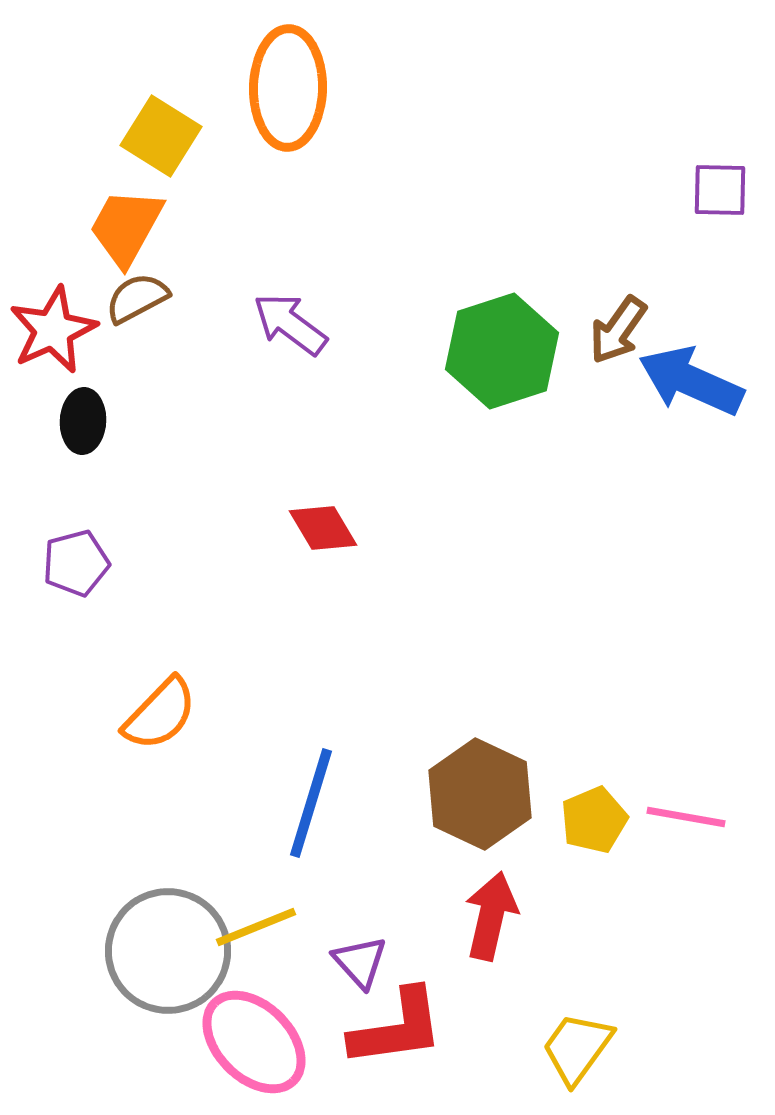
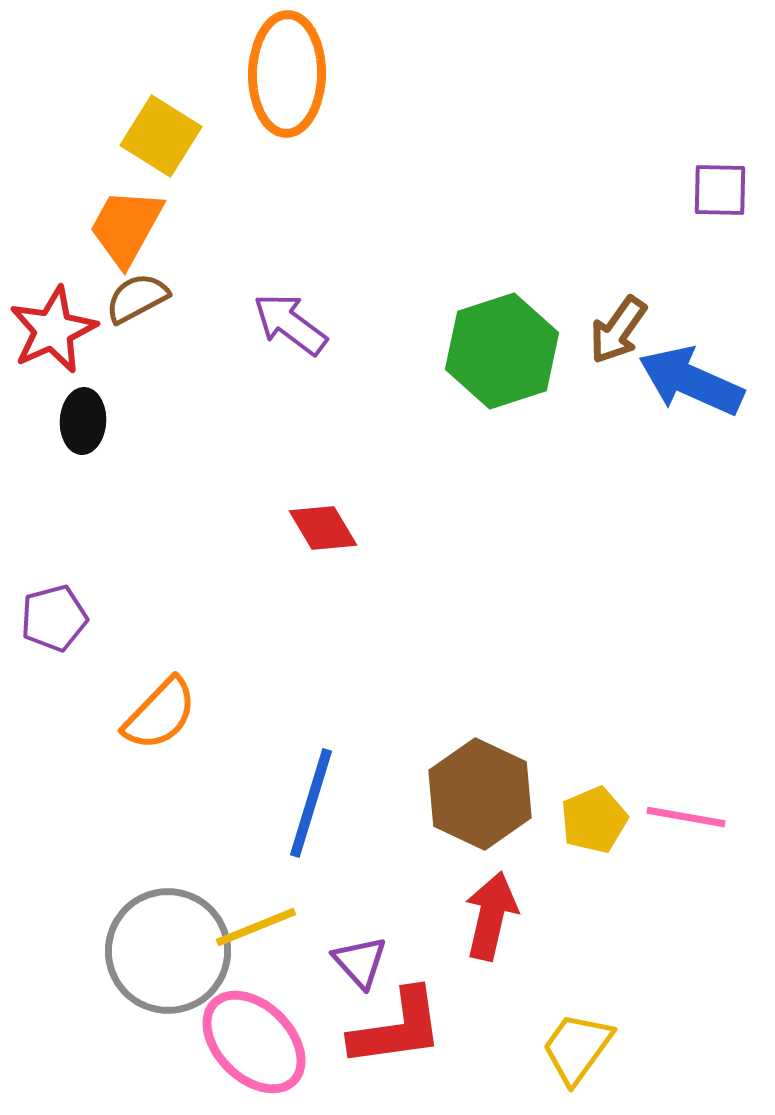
orange ellipse: moved 1 px left, 14 px up
purple pentagon: moved 22 px left, 55 px down
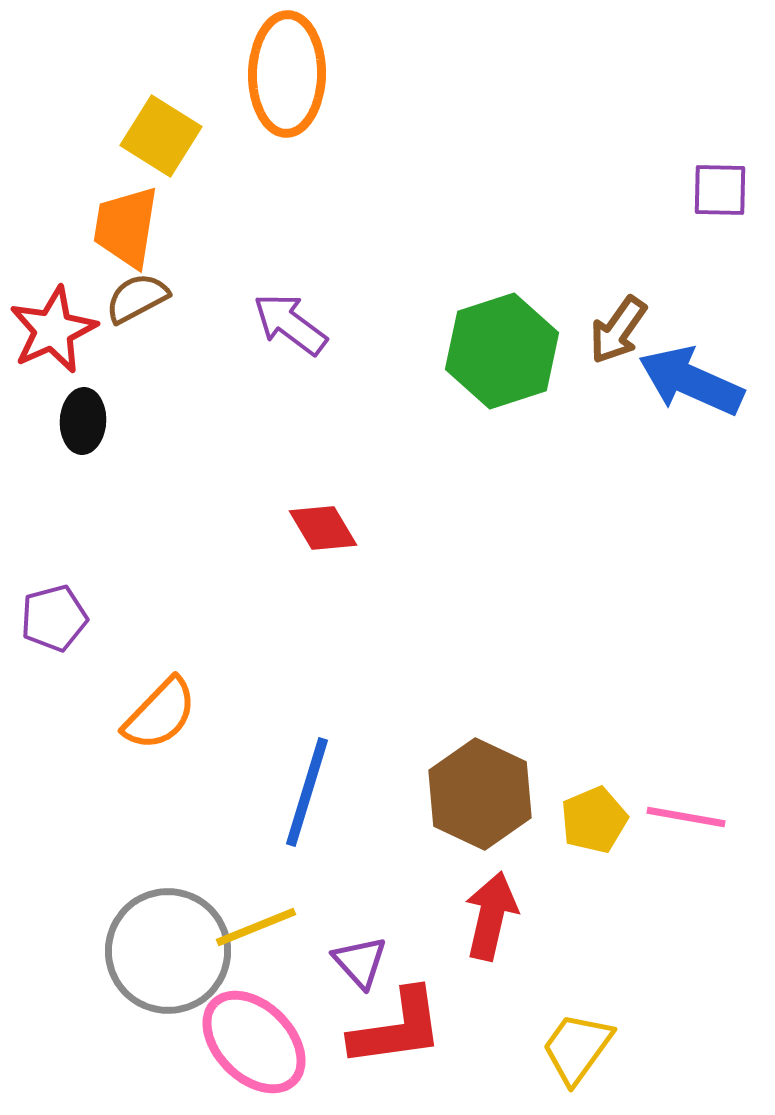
orange trapezoid: rotated 20 degrees counterclockwise
blue line: moved 4 px left, 11 px up
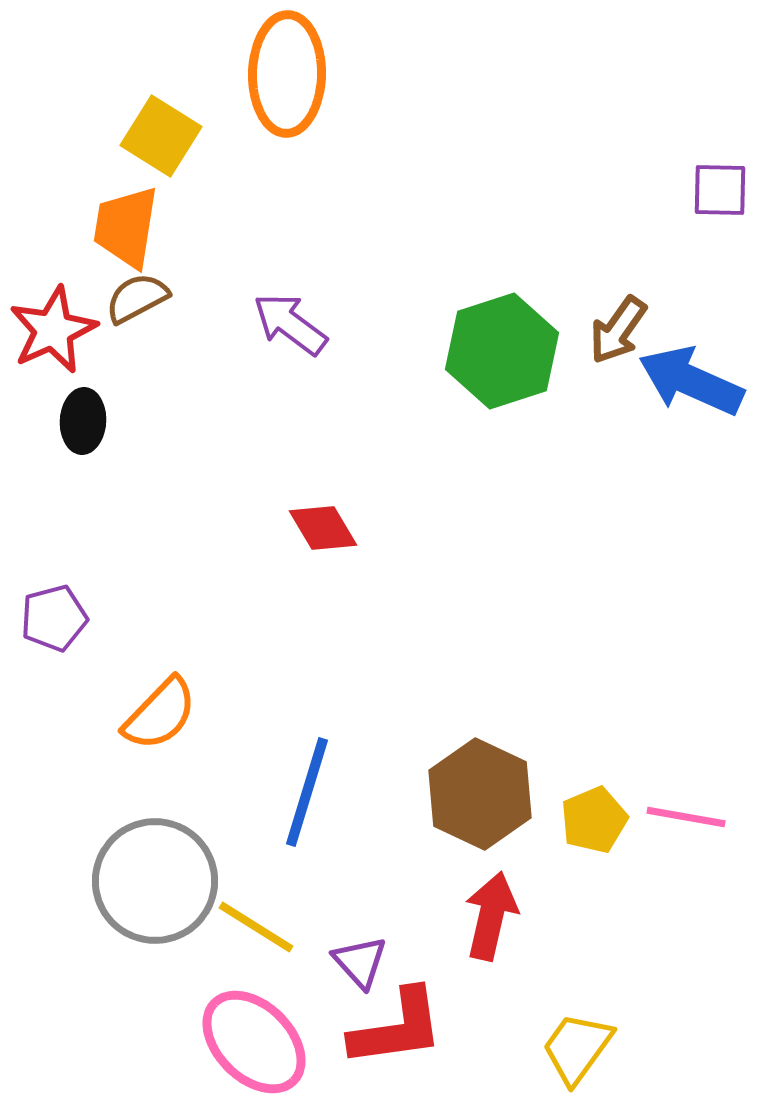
yellow line: rotated 54 degrees clockwise
gray circle: moved 13 px left, 70 px up
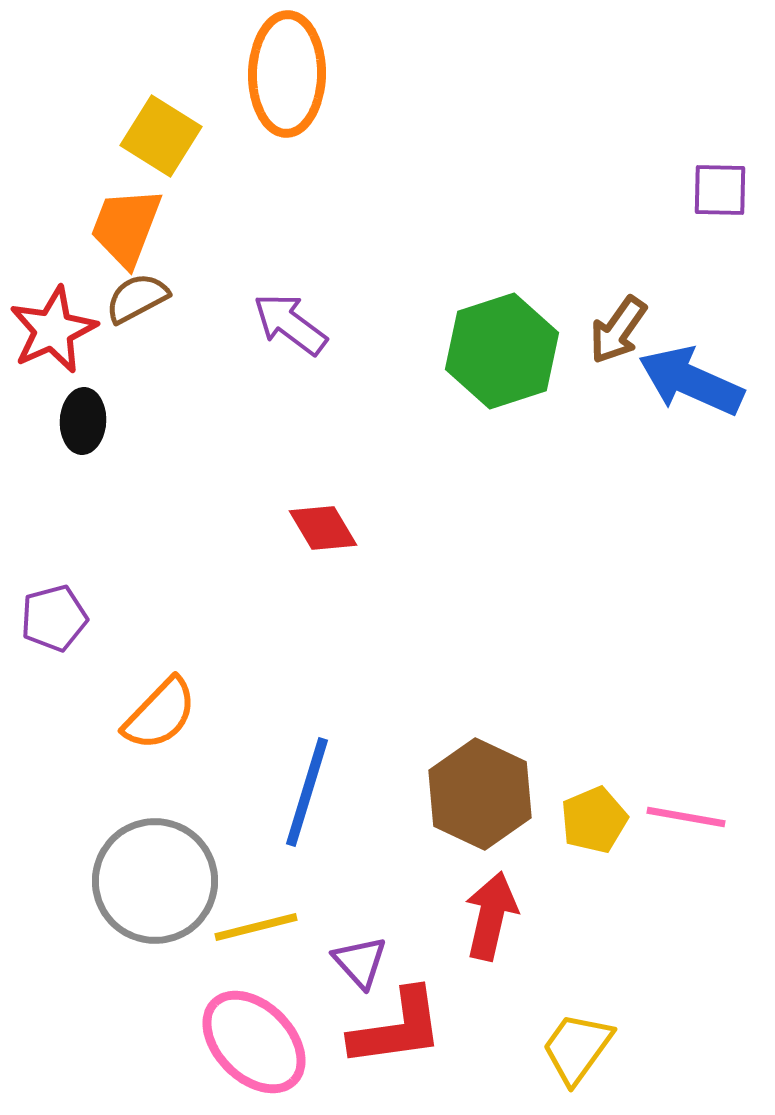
orange trapezoid: rotated 12 degrees clockwise
yellow line: rotated 46 degrees counterclockwise
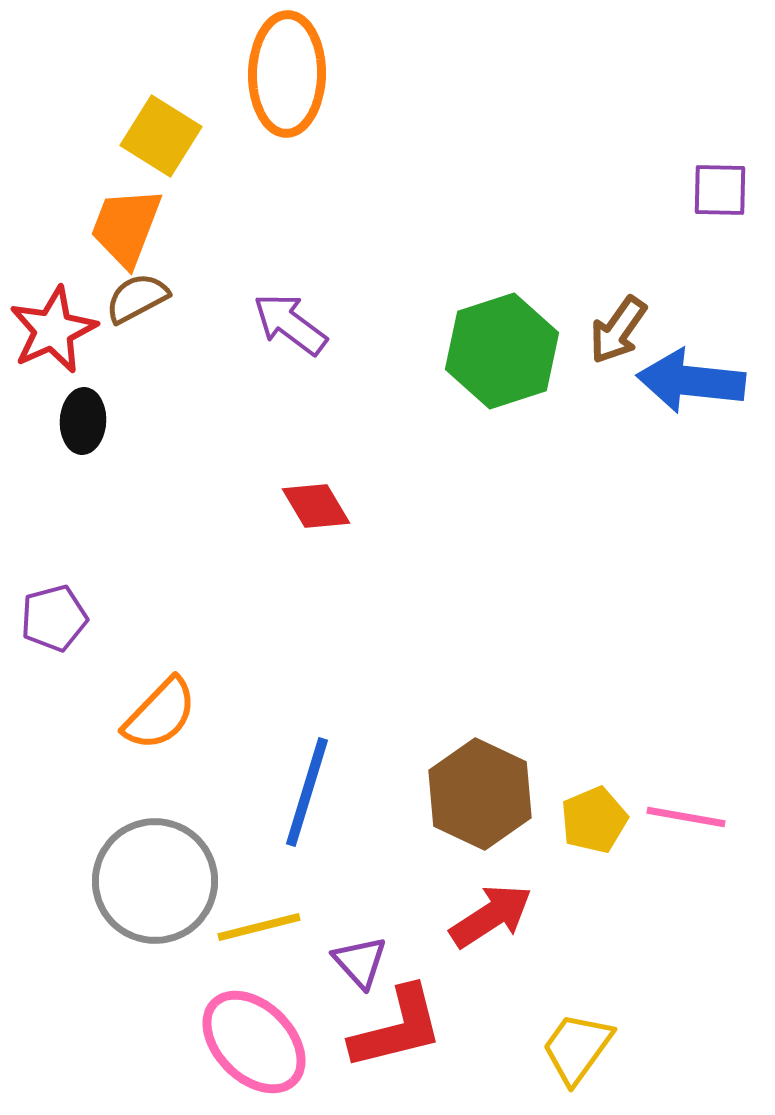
blue arrow: rotated 18 degrees counterclockwise
red diamond: moved 7 px left, 22 px up
red arrow: rotated 44 degrees clockwise
yellow line: moved 3 px right
red L-shape: rotated 6 degrees counterclockwise
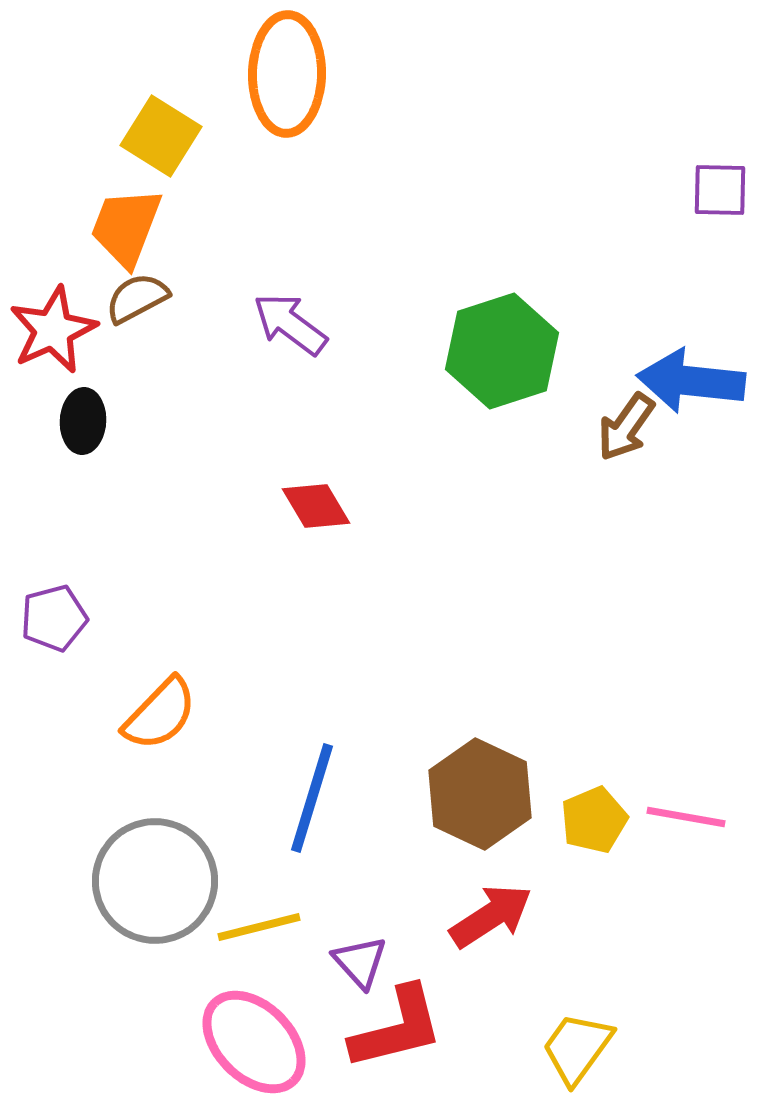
brown arrow: moved 8 px right, 97 px down
blue line: moved 5 px right, 6 px down
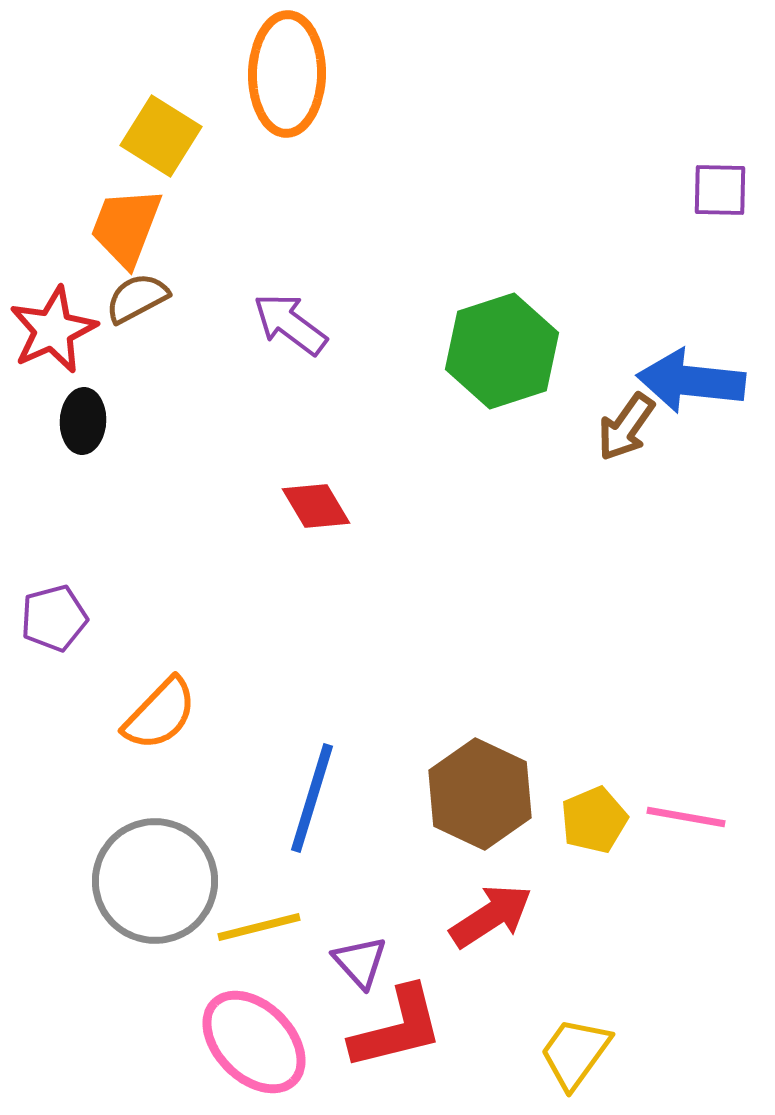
yellow trapezoid: moved 2 px left, 5 px down
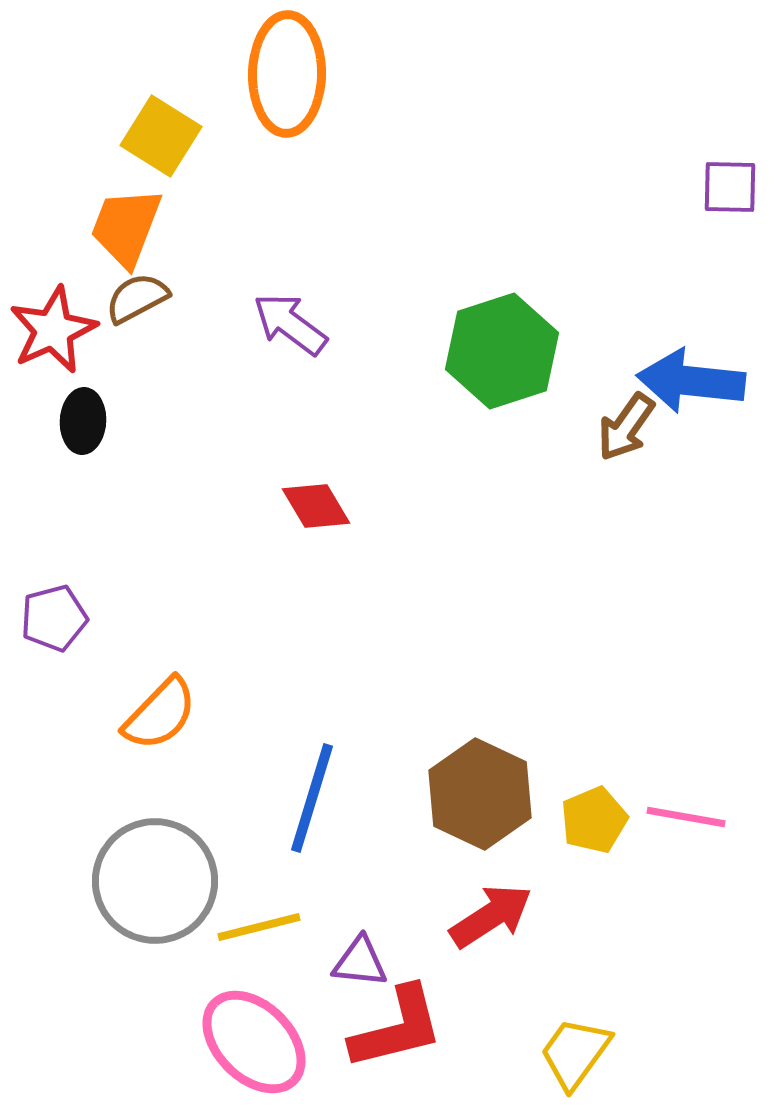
purple square: moved 10 px right, 3 px up
purple triangle: rotated 42 degrees counterclockwise
